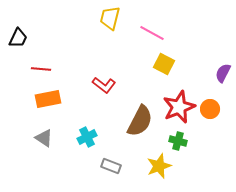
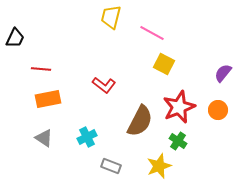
yellow trapezoid: moved 1 px right, 1 px up
black trapezoid: moved 3 px left
purple semicircle: rotated 12 degrees clockwise
orange circle: moved 8 px right, 1 px down
green cross: rotated 18 degrees clockwise
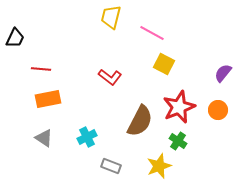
red L-shape: moved 6 px right, 8 px up
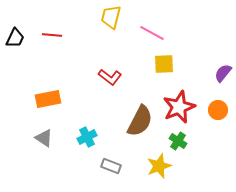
yellow square: rotated 30 degrees counterclockwise
red line: moved 11 px right, 34 px up
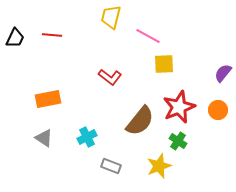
pink line: moved 4 px left, 3 px down
brown semicircle: rotated 12 degrees clockwise
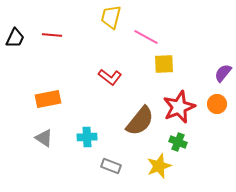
pink line: moved 2 px left, 1 px down
orange circle: moved 1 px left, 6 px up
cyan cross: rotated 24 degrees clockwise
green cross: moved 1 px down; rotated 12 degrees counterclockwise
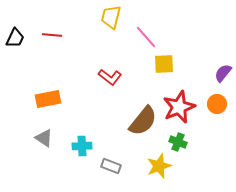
pink line: rotated 20 degrees clockwise
brown semicircle: moved 3 px right
cyan cross: moved 5 px left, 9 px down
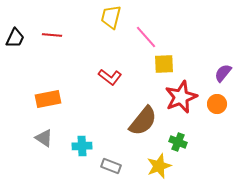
red star: moved 2 px right, 10 px up
